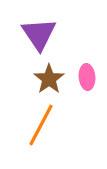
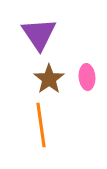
orange line: rotated 36 degrees counterclockwise
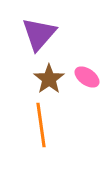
purple triangle: rotated 15 degrees clockwise
pink ellipse: rotated 50 degrees counterclockwise
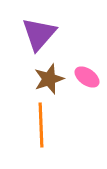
brown star: rotated 16 degrees clockwise
orange line: rotated 6 degrees clockwise
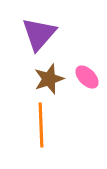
pink ellipse: rotated 10 degrees clockwise
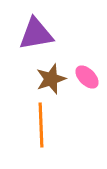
purple triangle: moved 3 px left; rotated 39 degrees clockwise
brown star: moved 2 px right
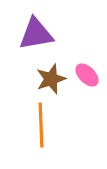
pink ellipse: moved 2 px up
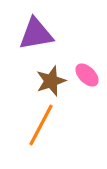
brown star: moved 2 px down
orange line: rotated 30 degrees clockwise
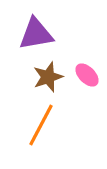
brown star: moved 3 px left, 4 px up
